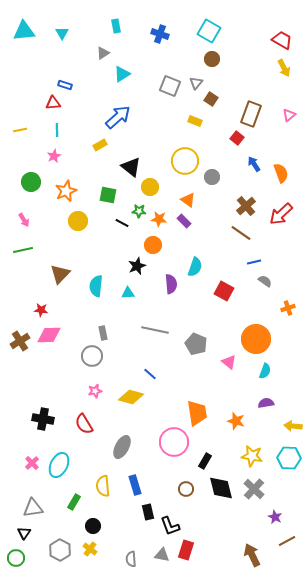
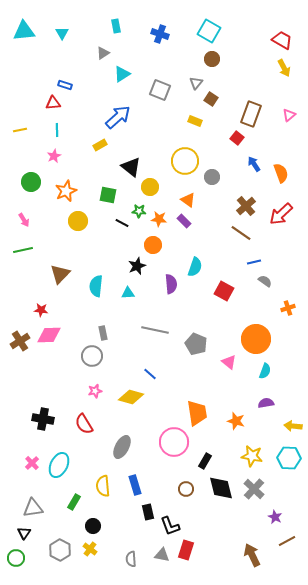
gray square at (170, 86): moved 10 px left, 4 px down
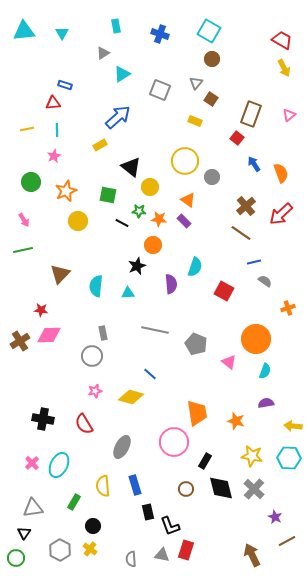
yellow line at (20, 130): moved 7 px right, 1 px up
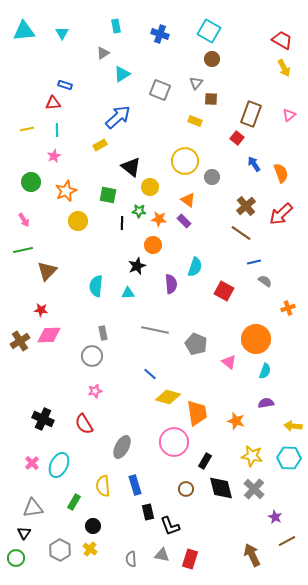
brown square at (211, 99): rotated 32 degrees counterclockwise
black line at (122, 223): rotated 64 degrees clockwise
brown triangle at (60, 274): moved 13 px left, 3 px up
yellow diamond at (131, 397): moved 37 px right
black cross at (43, 419): rotated 15 degrees clockwise
red rectangle at (186, 550): moved 4 px right, 9 px down
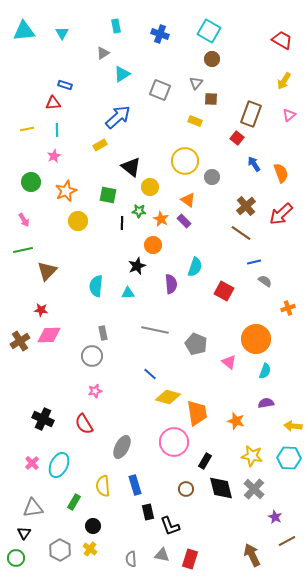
yellow arrow at (284, 68): moved 13 px down; rotated 60 degrees clockwise
orange star at (159, 219): moved 2 px right; rotated 21 degrees clockwise
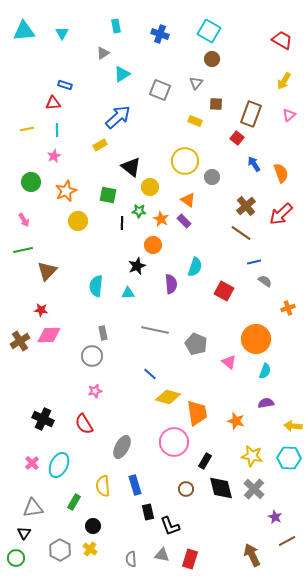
brown square at (211, 99): moved 5 px right, 5 px down
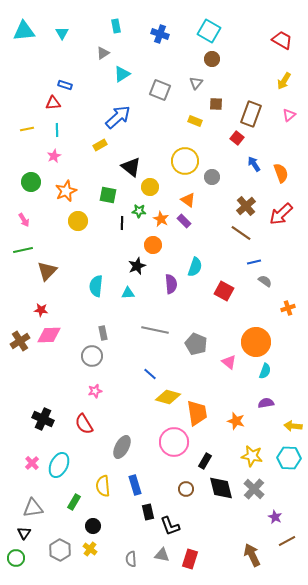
orange circle at (256, 339): moved 3 px down
